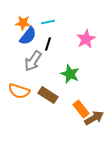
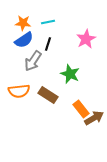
blue semicircle: moved 4 px left, 4 px down; rotated 18 degrees clockwise
orange semicircle: rotated 25 degrees counterclockwise
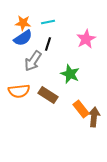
blue semicircle: moved 1 px left, 2 px up
brown arrow: moved 1 px up; rotated 54 degrees counterclockwise
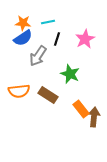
pink star: moved 1 px left
black line: moved 9 px right, 5 px up
gray arrow: moved 5 px right, 5 px up
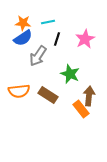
brown arrow: moved 5 px left, 21 px up
